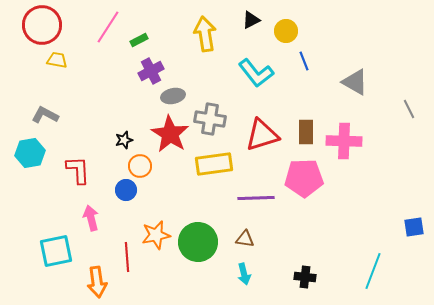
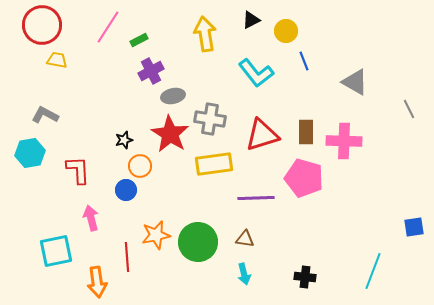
pink pentagon: rotated 18 degrees clockwise
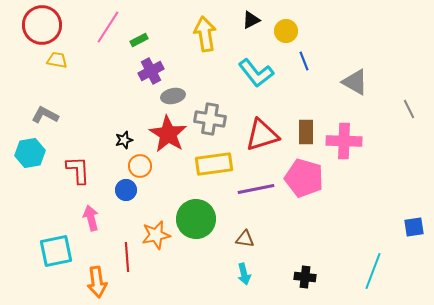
red star: moved 2 px left
purple line: moved 9 px up; rotated 9 degrees counterclockwise
green circle: moved 2 px left, 23 px up
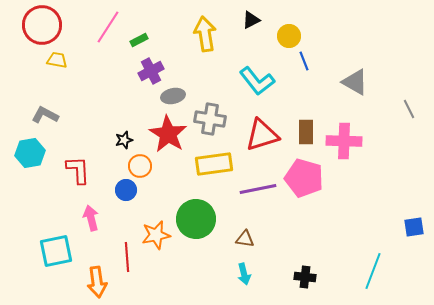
yellow circle: moved 3 px right, 5 px down
cyan L-shape: moved 1 px right, 8 px down
purple line: moved 2 px right
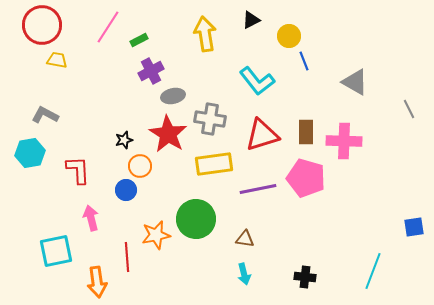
pink pentagon: moved 2 px right
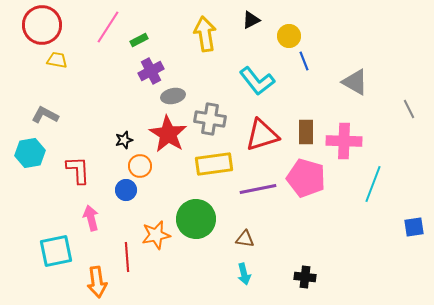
cyan line: moved 87 px up
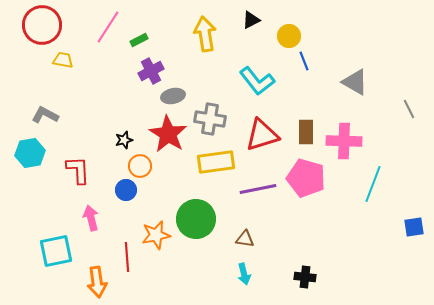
yellow trapezoid: moved 6 px right
yellow rectangle: moved 2 px right, 2 px up
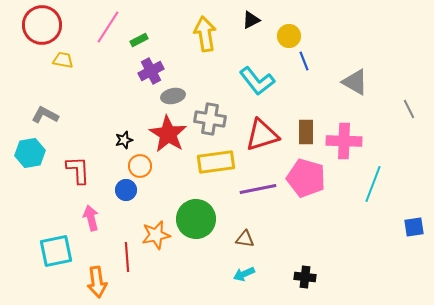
cyan arrow: rotated 80 degrees clockwise
